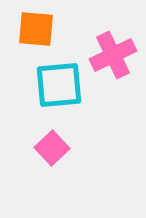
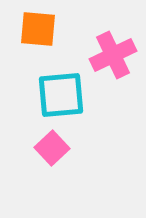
orange square: moved 2 px right
cyan square: moved 2 px right, 10 px down
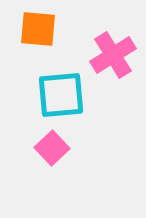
pink cross: rotated 6 degrees counterclockwise
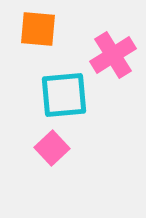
cyan square: moved 3 px right
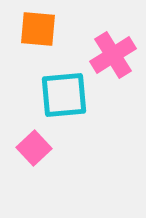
pink square: moved 18 px left
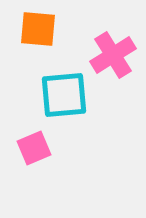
pink square: rotated 20 degrees clockwise
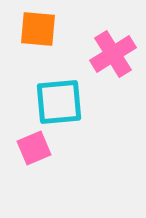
pink cross: moved 1 px up
cyan square: moved 5 px left, 7 px down
